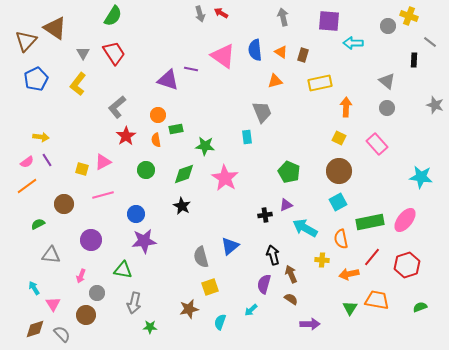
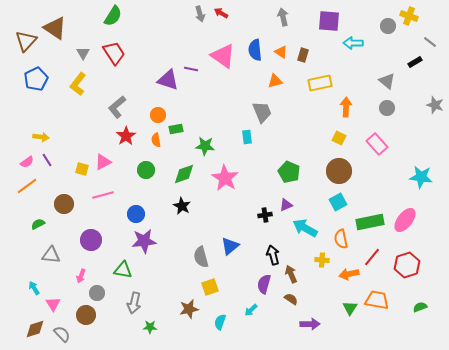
black rectangle at (414, 60): moved 1 px right, 2 px down; rotated 56 degrees clockwise
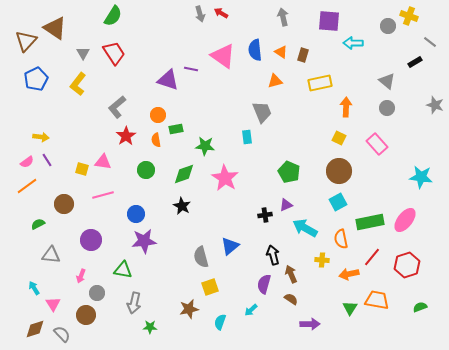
pink triangle at (103, 162): rotated 36 degrees clockwise
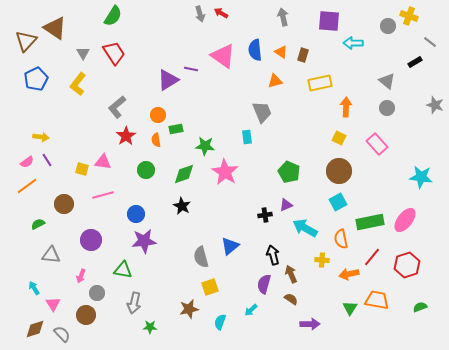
purple triangle at (168, 80): rotated 50 degrees counterclockwise
pink star at (225, 178): moved 6 px up
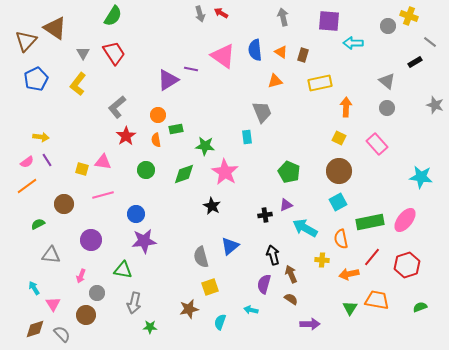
black star at (182, 206): moved 30 px right
cyan arrow at (251, 310): rotated 56 degrees clockwise
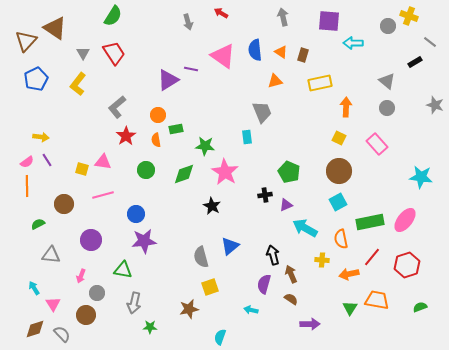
gray arrow at (200, 14): moved 12 px left, 8 px down
orange line at (27, 186): rotated 55 degrees counterclockwise
black cross at (265, 215): moved 20 px up
cyan semicircle at (220, 322): moved 15 px down
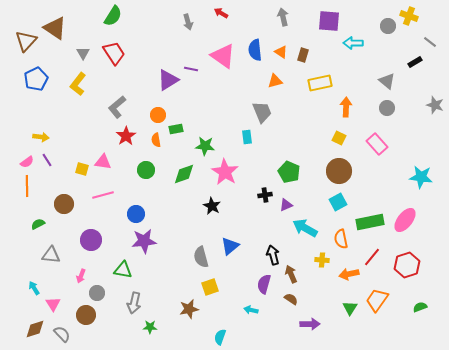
orange trapezoid at (377, 300): rotated 65 degrees counterclockwise
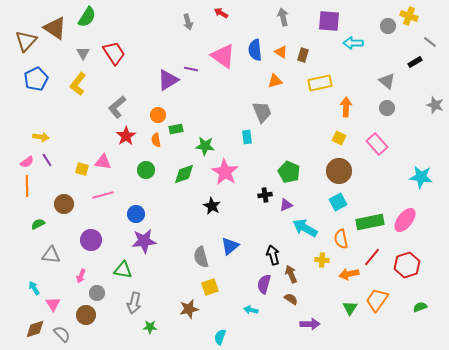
green semicircle at (113, 16): moved 26 px left, 1 px down
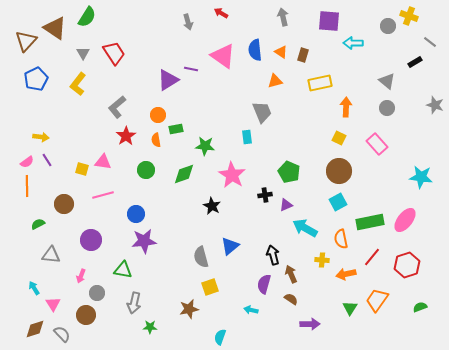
pink star at (225, 172): moved 7 px right, 3 px down
orange arrow at (349, 274): moved 3 px left
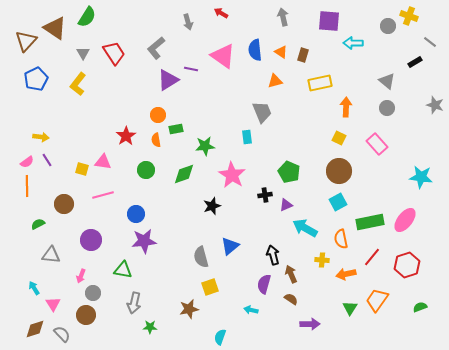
gray L-shape at (117, 107): moved 39 px right, 59 px up
green star at (205, 146): rotated 12 degrees counterclockwise
black star at (212, 206): rotated 24 degrees clockwise
gray circle at (97, 293): moved 4 px left
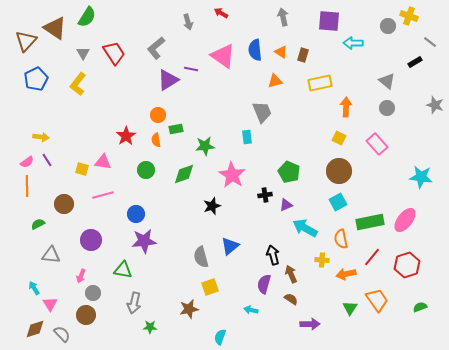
orange trapezoid at (377, 300): rotated 110 degrees clockwise
pink triangle at (53, 304): moved 3 px left
